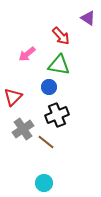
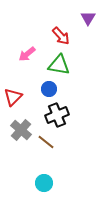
purple triangle: rotated 28 degrees clockwise
blue circle: moved 2 px down
gray cross: moved 2 px left, 1 px down; rotated 15 degrees counterclockwise
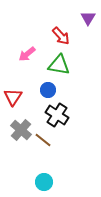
blue circle: moved 1 px left, 1 px down
red triangle: rotated 12 degrees counterclockwise
black cross: rotated 35 degrees counterclockwise
brown line: moved 3 px left, 2 px up
cyan circle: moved 1 px up
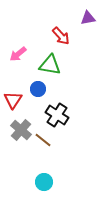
purple triangle: rotated 49 degrees clockwise
pink arrow: moved 9 px left
green triangle: moved 9 px left
blue circle: moved 10 px left, 1 px up
red triangle: moved 3 px down
